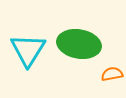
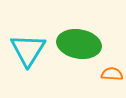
orange semicircle: rotated 15 degrees clockwise
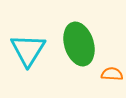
green ellipse: rotated 63 degrees clockwise
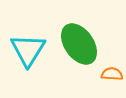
green ellipse: rotated 18 degrees counterclockwise
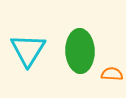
green ellipse: moved 1 px right, 7 px down; rotated 33 degrees clockwise
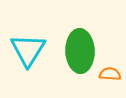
orange semicircle: moved 2 px left
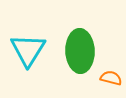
orange semicircle: moved 1 px right, 4 px down; rotated 10 degrees clockwise
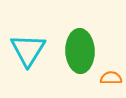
orange semicircle: rotated 15 degrees counterclockwise
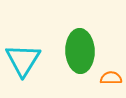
cyan triangle: moved 5 px left, 10 px down
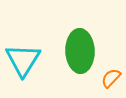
orange semicircle: rotated 45 degrees counterclockwise
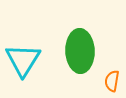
orange semicircle: moved 1 px right, 3 px down; rotated 35 degrees counterclockwise
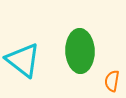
cyan triangle: rotated 24 degrees counterclockwise
